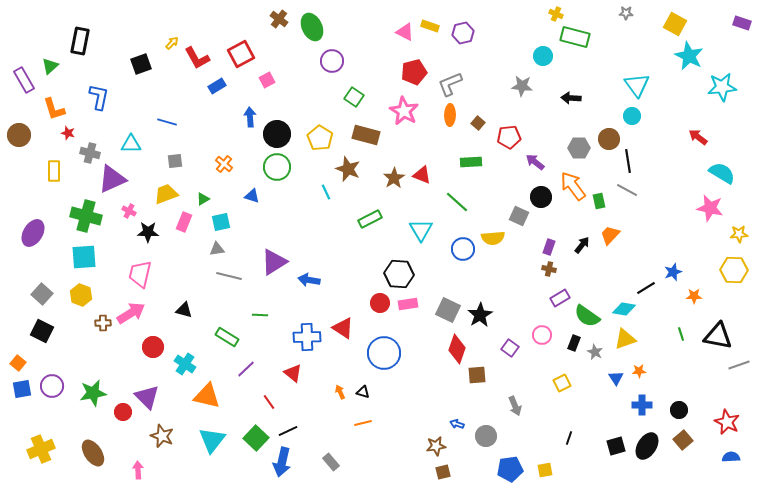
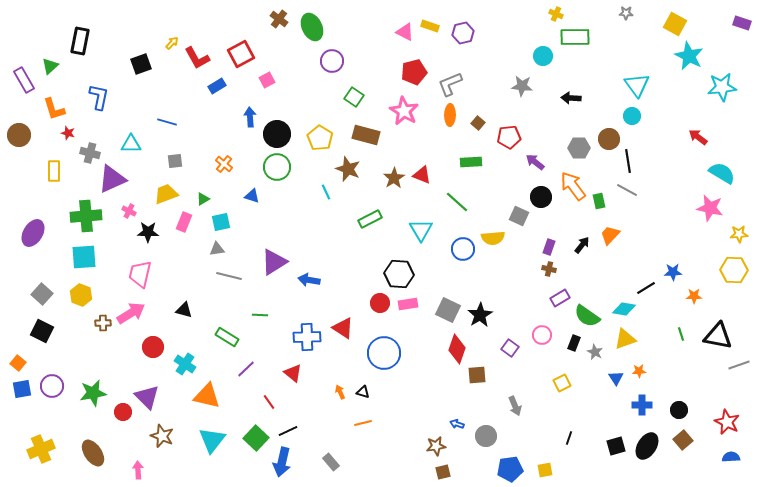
green rectangle at (575, 37): rotated 16 degrees counterclockwise
green cross at (86, 216): rotated 20 degrees counterclockwise
blue star at (673, 272): rotated 18 degrees clockwise
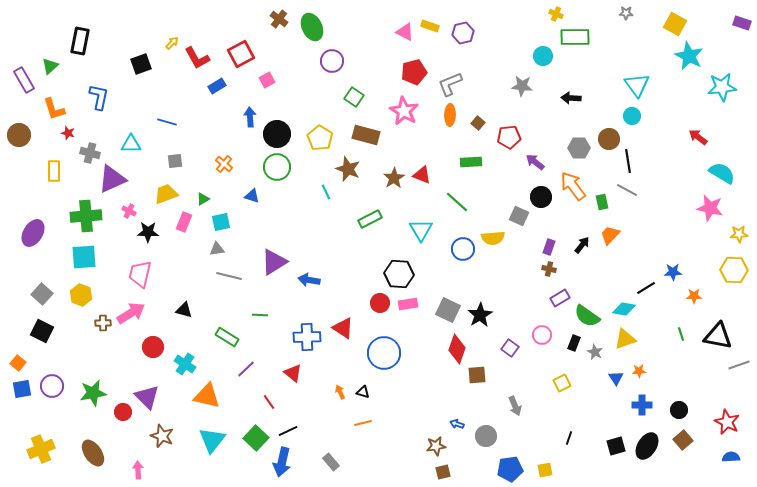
green rectangle at (599, 201): moved 3 px right, 1 px down
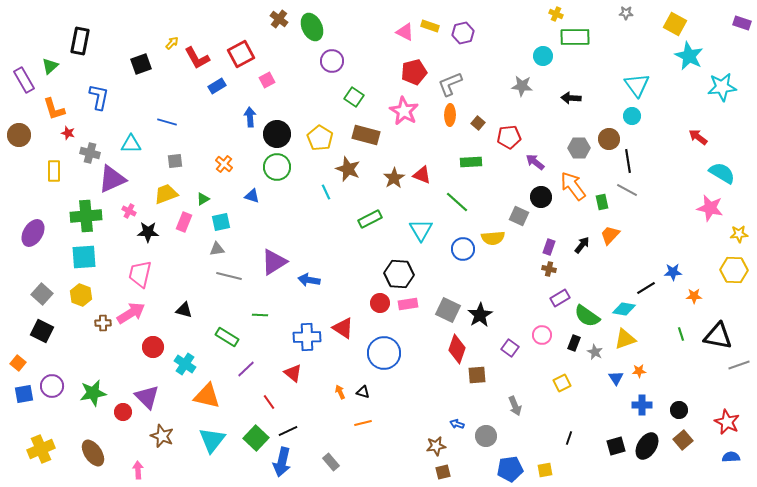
blue square at (22, 389): moved 2 px right, 5 px down
